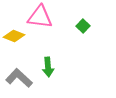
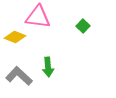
pink triangle: moved 2 px left
yellow diamond: moved 1 px right, 1 px down
gray L-shape: moved 2 px up
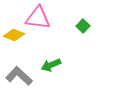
pink triangle: moved 1 px down
yellow diamond: moved 1 px left, 2 px up
green arrow: moved 3 px right, 2 px up; rotated 72 degrees clockwise
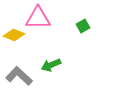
pink triangle: rotated 8 degrees counterclockwise
green square: rotated 16 degrees clockwise
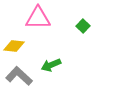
green square: rotated 16 degrees counterclockwise
yellow diamond: moved 11 px down; rotated 15 degrees counterclockwise
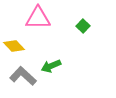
yellow diamond: rotated 40 degrees clockwise
green arrow: moved 1 px down
gray L-shape: moved 4 px right
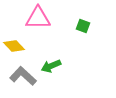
green square: rotated 24 degrees counterclockwise
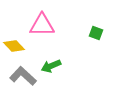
pink triangle: moved 4 px right, 7 px down
green square: moved 13 px right, 7 px down
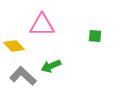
green square: moved 1 px left, 3 px down; rotated 16 degrees counterclockwise
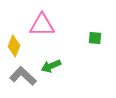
green square: moved 2 px down
yellow diamond: rotated 65 degrees clockwise
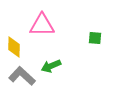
yellow diamond: moved 1 px down; rotated 20 degrees counterclockwise
gray L-shape: moved 1 px left
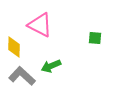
pink triangle: moved 2 px left; rotated 28 degrees clockwise
